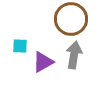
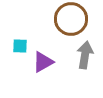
gray arrow: moved 11 px right
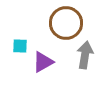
brown circle: moved 5 px left, 4 px down
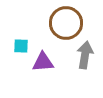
cyan square: moved 1 px right
purple triangle: rotated 25 degrees clockwise
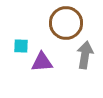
purple triangle: moved 1 px left
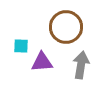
brown circle: moved 4 px down
gray arrow: moved 4 px left, 10 px down
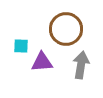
brown circle: moved 2 px down
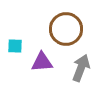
cyan square: moved 6 px left
gray arrow: moved 3 px down; rotated 12 degrees clockwise
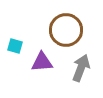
brown circle: moved 1 px down
cyan square: rotated 14 degrees clockwise
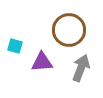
brown circle: moved 3 px right
